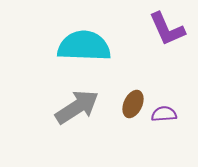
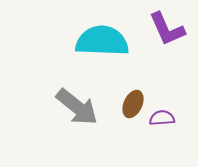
cyan semicircle: moved 18 px right, 5 px up
gray arrow: rotated 72 degrees clockwise
purple semicircle: moved 2 px left, 4 px down
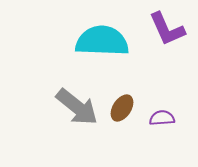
brown ellipse: moved 11 px left, 4 px down; rotated 8 degrees clockwise
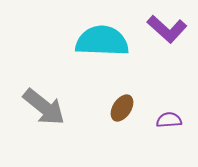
purple L-shape: rotated 24 degrees counterclockwise
gray arrow: moved 33 px left
purple semicircle: moved 7 px right, 2 px down
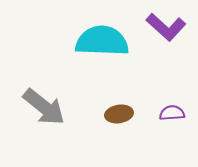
purple L-shape: moved 1 px left, 2 px up
brown ellipse: moved 3 px left, 6 px down; rotated 48 degrees clockwise
purple semicircle: moved 3 px right, 7 px up
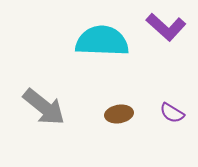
purple semicircle: rotated 145 degrees counterclockwise
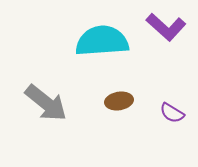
cyan semicircle: rotated 6 degrees counterclockwise
gray arrow: moved 2 px right, 4 px up
brown ellipse: moved 13 px up
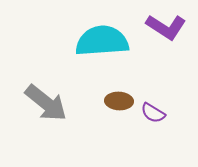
purple L-shape: rotated 9 degrees counterclockwise
brown ellipse: rotated 12 degrees clockwise
purple semicircle: moved 19 px left
